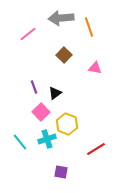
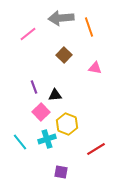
black triangle: moved 2 px down; rotated 32 degrees clockwise
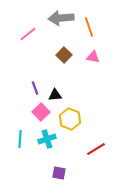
pink triangle: moved 2 px left, 11 px up
purple line: moved 1 px right, 1 px down
yellow hexagon: moved 3 px right, 5 px up
cyan line: moved 3 px up; rotated 42 degrees clockwise
purple square: moved 2 px left, 1 px down
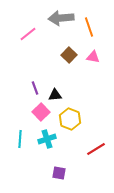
brown square: moved 5 px right
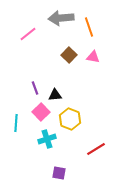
cyan line: moved 4 px left, 16 px up
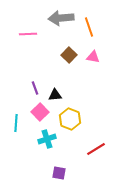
pink line: rotated 36 degrees clockwise
pink square: moved 1 px left
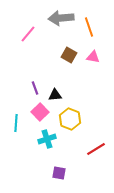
pink line: rotated 48 degrees counterclockwise
brown square: rotated 14 degrees counterclockwise
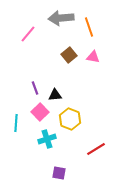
brown square: rotated 21 degrees clockwise
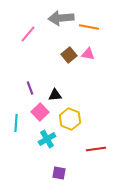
orange line: rotated 60 degrees counterclockwise
pink triangle: moved 5 px left, 3 px up
purple line: moved 5 px left
cyan cross: rotated 12 degrees counterclockwise
red line: rotated 24 degrees clockwise
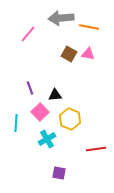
brown square: moved 1 px up; rotated 21 degrees counterclockwise
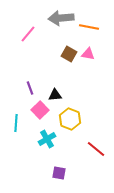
pink square: moved 2 px up
red line: rotated 48 degrees clockwise
